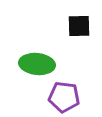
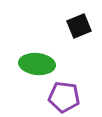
black square: rotated 20 degrees counterclockwise
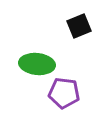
purple pentagon: moved 4 px up
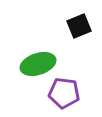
green ellipse: moved 1 px right; rotated 24 degrees counterclockwise
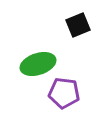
black square: moved 1 px left, 1 px up
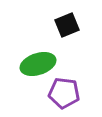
black square: moved 11 px left
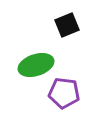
green ellipse: moved 2 px left, 1 px down
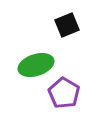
purple pentagon: rotated 24 degrees clockwise
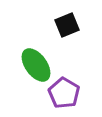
green ellipse: rotated 72 degrees clockwise
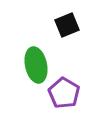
green ellipse: rotated 24 degrees clockwise
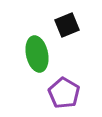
green ellipse: moved 1 px right, 11 px up
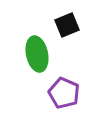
purple pentagon: rotated 8 degrees counterclockwise
